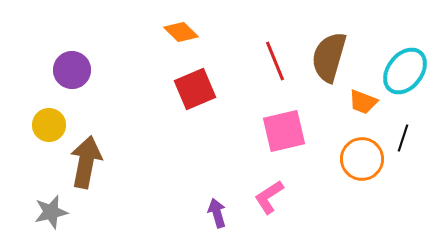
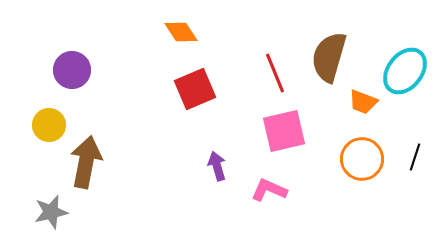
orange diamond: rotated 12 degrees clockwise
red line: moved 12 px down
black line: moved 12 px right, 19 px down
pink L-shape: moved 7 px up; rotated 57 degrees clockwise
purple arrow: moved 47 px up
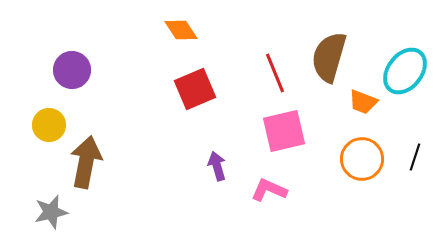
orange diamond: moved 2 px up
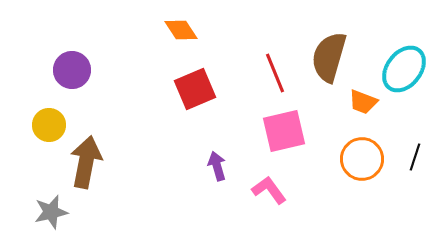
cyan ellipse: moved 1 px left, 2 px up
pink L-shape: rotated 30 degrees clockwise
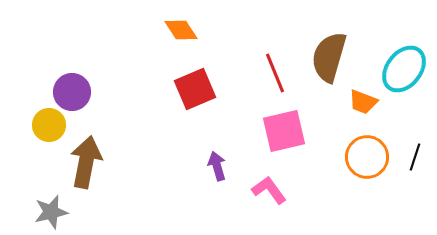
purple circle: moved 22 px down
orange circle: moved 5 px right, 2 px up
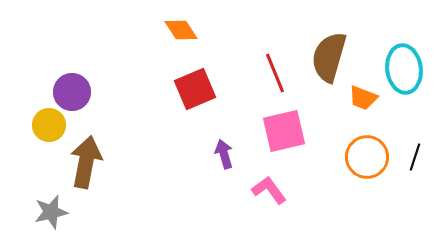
cyan ellipse: rotated 45 degrees counterclockwise
orange trapezoid: moved 4 px up
purple arrow: moved 7 px right, 12 px up
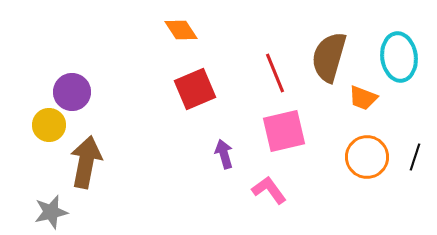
cyan ellipse: moved 5 px left, 12 px up
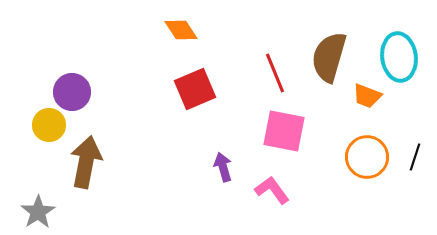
orange trapezoid: moved 4 px right, 2 px up
pink square: rotated 24 degrees clockwise
purple arrow: moved 1 px left, 13 px down
pink L-shape: moved 3 px right
gray star: moved 13 px left; rotated 20 degrees counterclockwise
